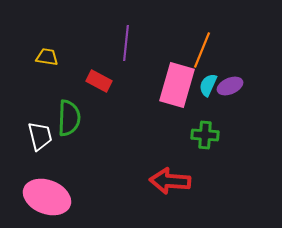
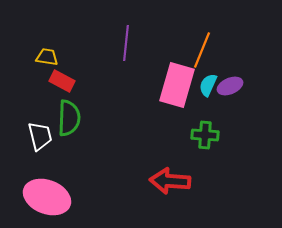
red rectangle: moved 37 px left
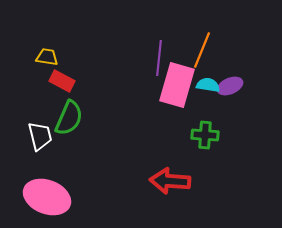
purple line: moved 33 px right, 15 px down
cyan semicircle: rotated 75 degrees clockwise
green semicircle: rotated 21 degrees clockwise
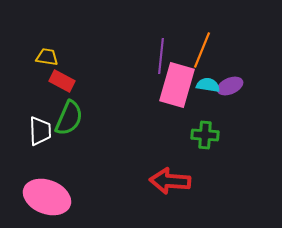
purple line: moved 2 px right, 2 px up
white trapezoid: moved 5 px up; rotated 12 degrees clockwise
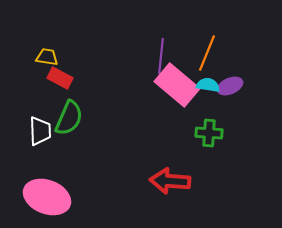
orange line: moved 5 px right, 3 px down
red rectangle: moved 2 px left, 3 px up
pink rectangle: rotated 66 degrees counterclockwise
green cross: moved 4 px right, 2 px up
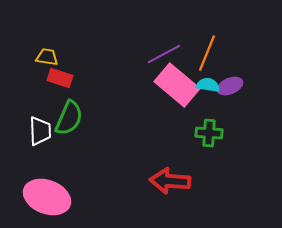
purple line: moved 3 px right, 2 px up; rotated 56 degrees clockwise
red rectangle: rotated 10 degrees counterclockwise
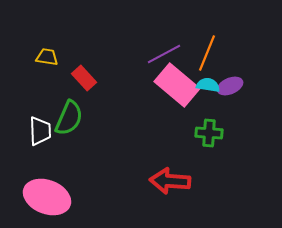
red rectangle: moved 24 px right; rotated 30 degrees clockwise
